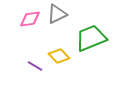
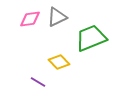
gray triangle: moved 3 px down
yellow diamond: moved 6 px down
purple line: moved 3 px right, 16 px down
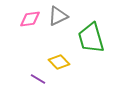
gray triangle: moved 1 px right, 1 px up
green trapezoid: rotated 84 degrees counterclockwise
purple line: moved 3 px up
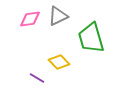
purple line: moved 1 px left, 1 px up
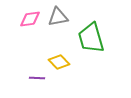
gray triangle: moved 1 px down; rotated 15 degrees clockwise
purple line: rotated 28 degrees counterclockwise
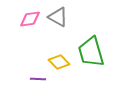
gray triangle: rotated 40 degrees clockwise
green trapezoid: moved 14 px down
purple line: moved 1 px right, 1 px down
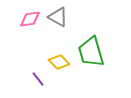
purple line: rotated 49 degrees clockwise
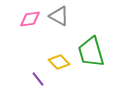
gray triangle: moved 1 px right, 1 px up
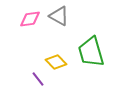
yellow diamond: moved 3 px left
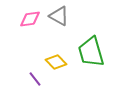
purple line: moved 3 px left
